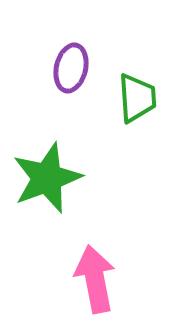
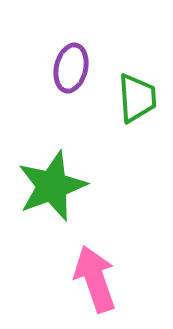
green star: moved 5 px right, 8 px down
pink arrow: rotated 8 degrees counterclockwise
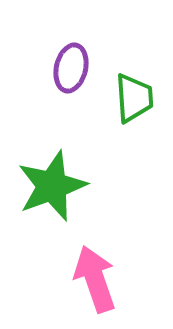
green trapezoid: moved 3 px left
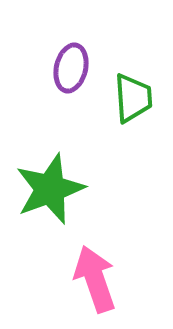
green trapezoid: moved 1 px left
green star: moved 2 px left, 3 px down
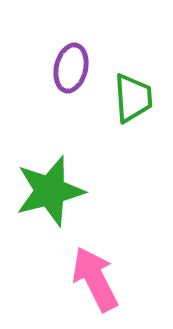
green star: moved 2 px down; rotated 6 degrees clockwise
pink arrow: rotated 8 degrees counterclockwise
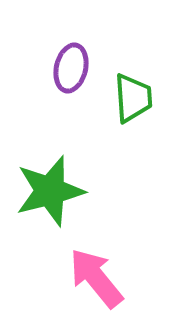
pink arrow: moved 1 px right, 1 px up; rotated 12 degrees counterclockwise
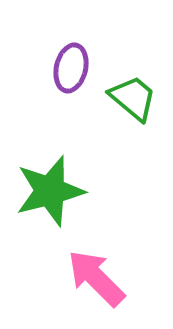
green trapezoid: rotated 46 degrees counterclockwise
pink arrow: rotated 6 degrees counterclockwise
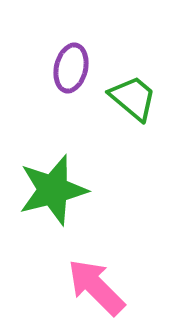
green star: moved 3 px right, 1 px up
pink arrow: moved 9 px down
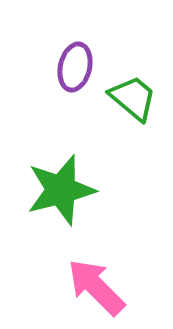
purple ellipse: moved 4 px right, 1 px up
green star: moved 8 px right
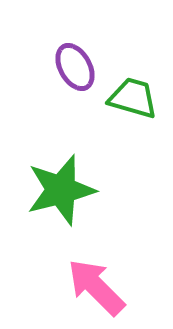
purple ellipse: rotated 42 degrees counterclockwise
green trapezoid: rotated 24 degrees counterclockwise
